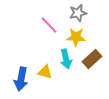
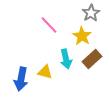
gray star: moved 13 px right; rotated 18 degrees counterclockwise
yellow star: moved 6 px right, 1 px up; rotated 30 degrees clockwise
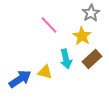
blue arrow: moved 1 px left; rotated 135 degrees counterclockwise
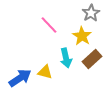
cyan arrow: moved 1 px up
blue arrow: moved 1 px up
